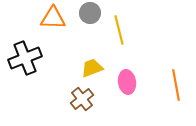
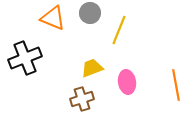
orange triangle: rotated 20 degrees clockwise
yellow line: rotated 36 degrees clockwise
brown cross: rotated 20 degrees clockwise
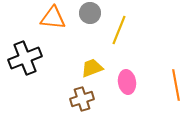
orange triangle: rotated 16 degrees counterclockwise
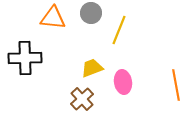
gray circle: moved 1 px right
black cross: rotated 20 degrees clockwise
pink ellipse: moved 4 px left
brown cross: rotated 25 degrees counterclockwise
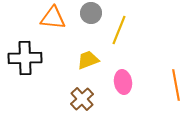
yellow trapezoid: moved 4 px left, 8 px up
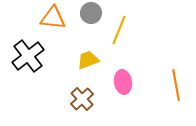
black cross: moved 3 px right, 2 px up; rotated 36 degrees counterclockwise
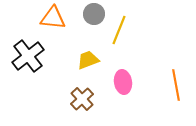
gray circle: moved 3 px right, 1 px down
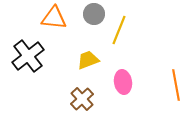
orange triangle: moved 1 px right
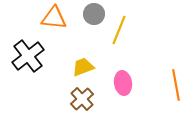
yellow trapezoid: moved 5 px left, 7 px down
pink ellipse: moved 1 px down
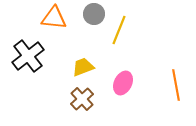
pink ellipse: rotated 35 degrees clockwise
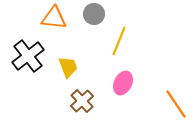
yellow line: moved 11 px down
yellow trapezoid: moved 15 px left; rotated 90 degrees clockwise
orange line: moved 19 px down; rotated 24 degrees counterclockwise
brown cross: moved 2 px down
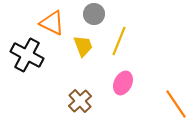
orange triangle: moved 2 px left, 5 px down; rotated 20 degrees clockwise
black cross: moved 1 px left, 1 px up; rotated 24 degrees counterclockwise
yellow trapezoid: moved 15 px right, 21 px up
brown cross: moved 2 px left
